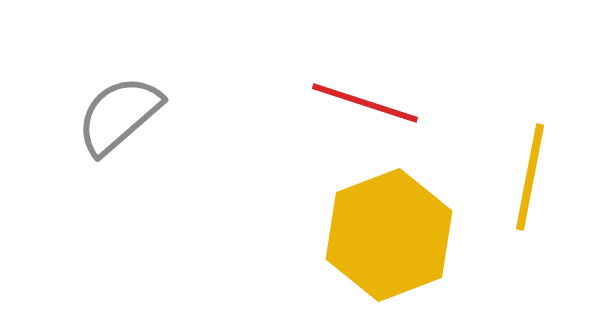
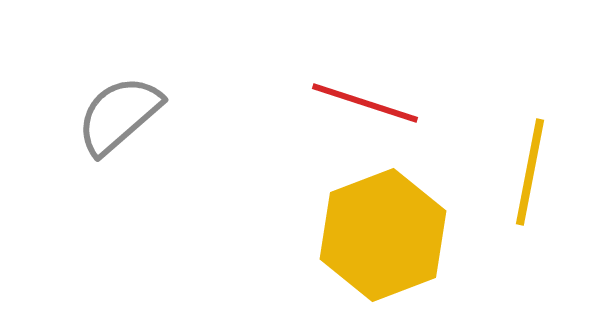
yellow line: moved 5 px up
yellow hexagon: moved 6 px left
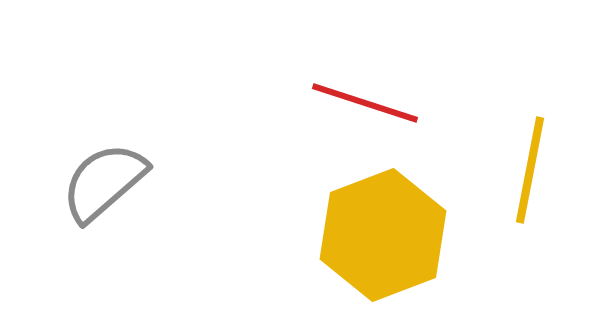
gray semicircle: moved 15 px left, 67 px down
yellow line: moved 2 px up
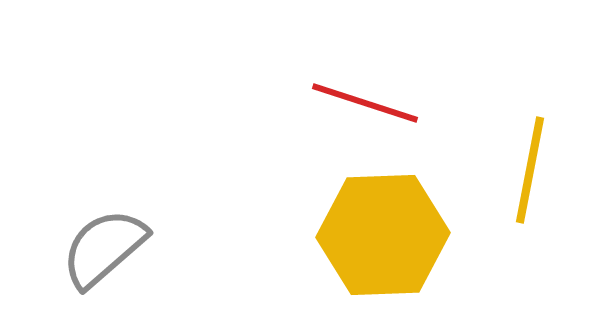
gray semicircle: moved 66 px down
yellow hexagon: rotated 19 degrees clockwise
